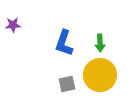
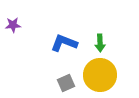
blue L-shape: rotated 92 degrees clockwise
gray square: moved 1 px left, 1 px up; rotated 12 degrees counterclockwise
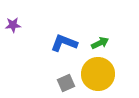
green arrow: rotated 114 degrees counterclockwise
yellow circle: moved 2 px left, 1 px up
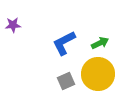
blue L-shape: rotated 48 degrees counterclockwise
gray square: moved 2 px up
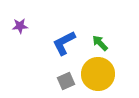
purple star: moved 7 px right, 1 px down
green arrow: rotated 108 degrees counterclockwise
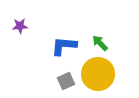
blue L-shape: moved 3 px down; rotated 32 degrees clockwise
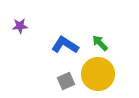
blue L-shape: moved 1 px right, 1 px up; rotated 28 degrees clockwise
